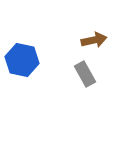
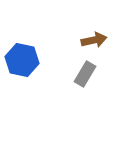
gray rectangle: rotated 60 degrees clockwise
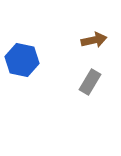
gray rectangle: moved 5 px right, 8 px down
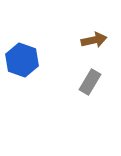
blue hexagon: rotated 8 degrees clockwise
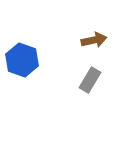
gray rectangle: moved 2 px up
